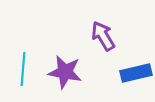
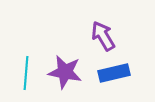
cyan line: moved 3 px right, 4 px down
blue rectangle: moved 22 px left
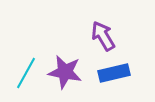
cyan line: rotated 24 degrees clockwise
